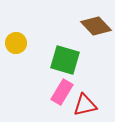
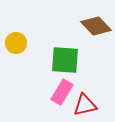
green square: rotated 12 degrees counterclockwise
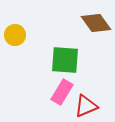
brown diamond: moved 3 px up; rotated 8 degrees clockwise
yellow circle: moved 1 px left, 8 px up
red triangle: moved 1 px right, 1 px down; rotated 10 degrees counterclockwise
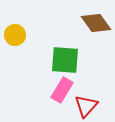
pink rectangle: moved 2 px up
red triangle: rotated 25 degrees counterclockwise
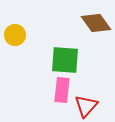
pink rectangle: rotated 25 degrees counterclockwise
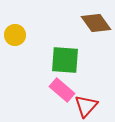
pink rectangle: rotated 55 degrees counterclockwise
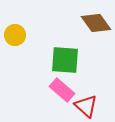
red triangle: rotated 30 degrees counterclockwise
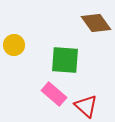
yellow circle: moved 1 px left, 10 px down
pink rectangle: moved 8 px left, 4 px down
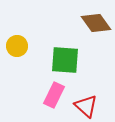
yellow circle: moved 3 px right, 1 px down
pink rectangle: moved 1 px down; rotated 75 degrees clockwise
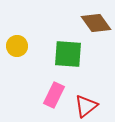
green square: moved 3 px right, 6 px up
red triangle: rotated 40 degrees clockwise
